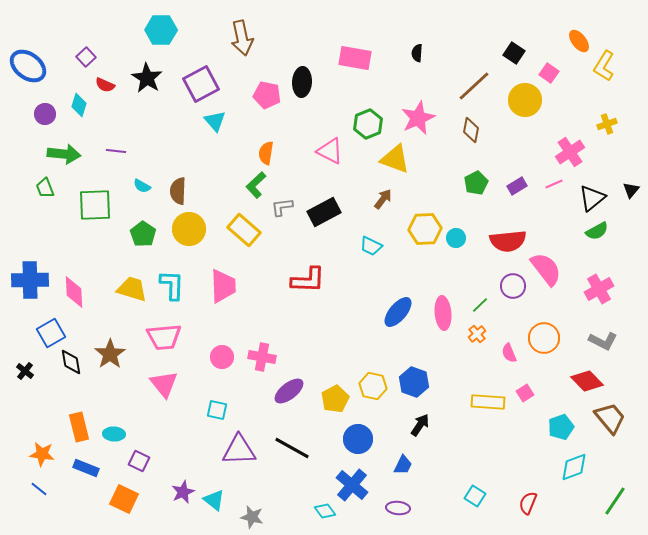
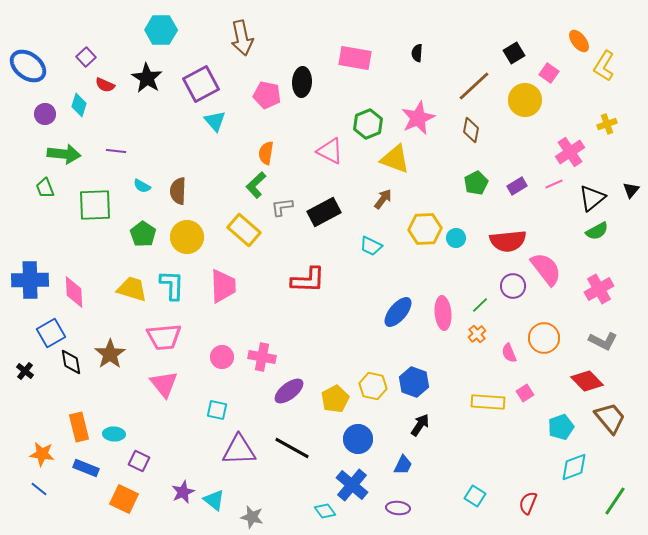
black square at (514, 53): rotated 25 degrees clockwise
yellow circle at (189, 229): moved 2 px left, 8 px down
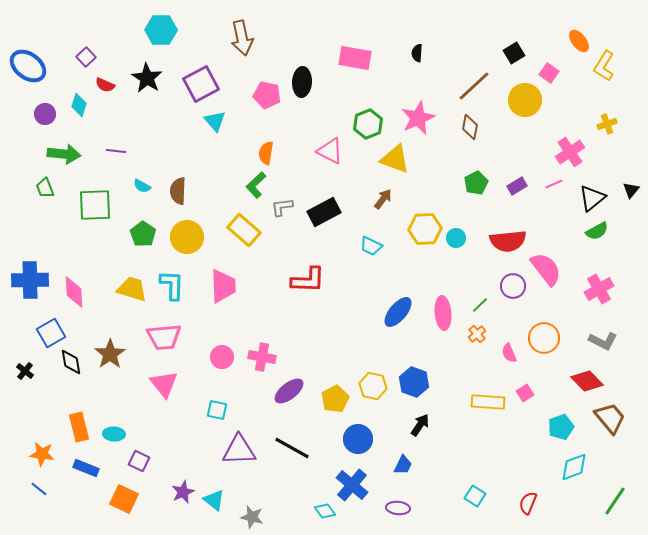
brown diamond at (471, 130): moved 1 px left, 3 px up
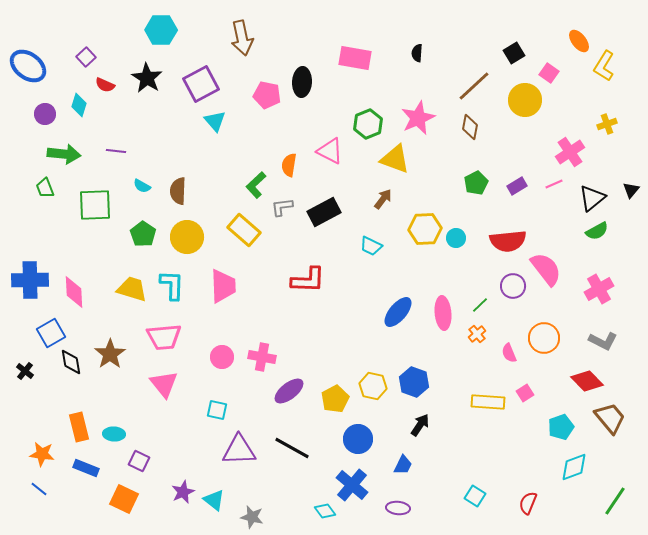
orange semicircle at (266, 153): moved 23 px right, 12 px down
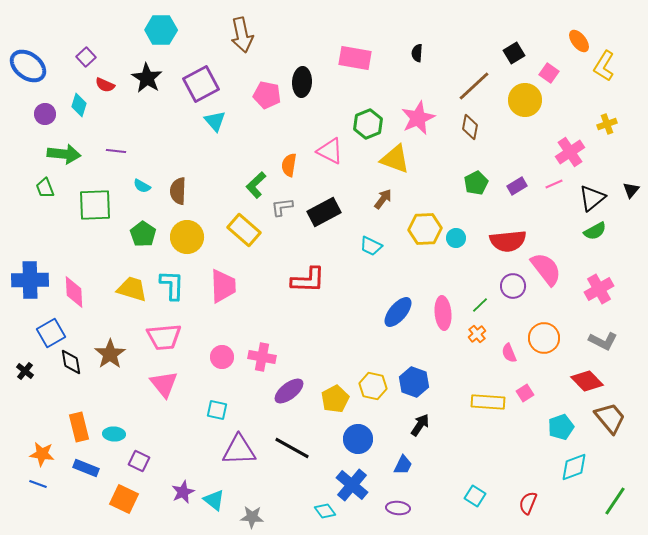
brown arrow at (242, 38): moved 3 px up
green semicircle at (597, 231): moved 2 px left
blue line at (39, 489): moved 1 px left, 5 px up; rotated 18 degrees counterclockwise
gray star at (252, 517): rotated 10 degrees counterclockwise
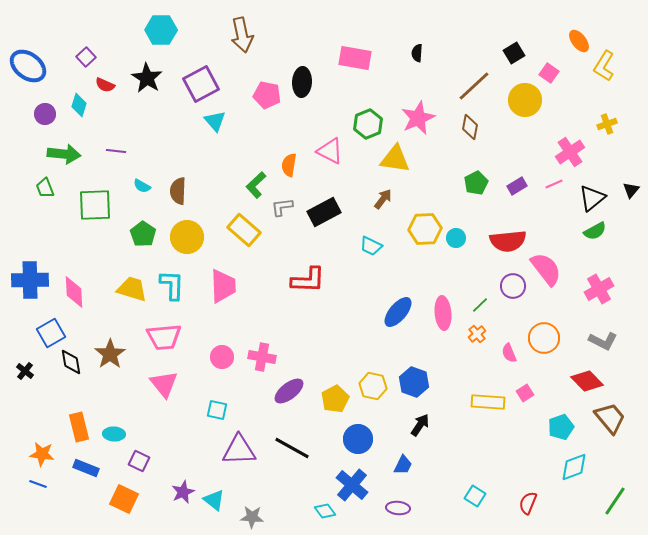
yellow triangle at (395, 159): rotated 12 degrees counterclockwise
